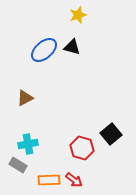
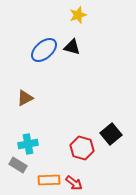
red arrow: moved 3 px down
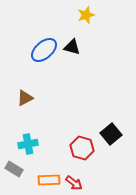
yellow star: moved 8 px right
gray rectangle: moved 4 px left, 4 px down
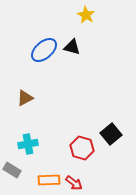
yellow star: rotated 24 degrees counterclockwise
gray rectangle: moved 2 px left, 1 px down
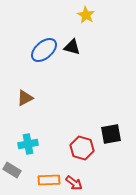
black square: rotated 30 degrees clockwise
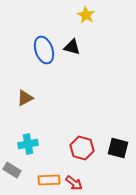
blue ellipse: rotated 68 degrees counterclockwise
black square: moved 7 px right, 14 px down; rotated 25 degrees clockwise
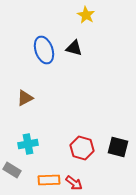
black triangle: moved 2 px right, 1 px down
black square: moved 1 px up
